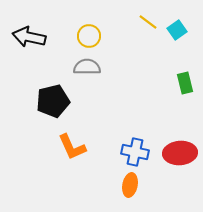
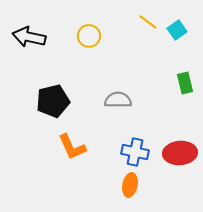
gray semicircle: moved 31 px right, 33 px down
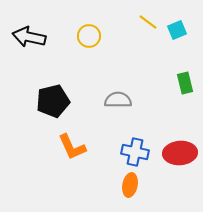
cyan square: rotated 12 degrees clockwise
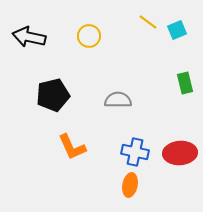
black pentagon: moved 6 px up
